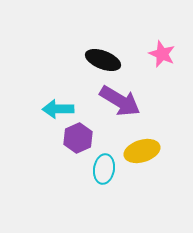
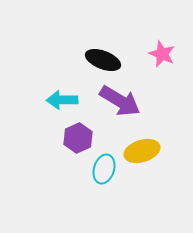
cyan arrow: moved 4 px right, 9 px up
cyan ellipse: rotated 8 degrees clockwise
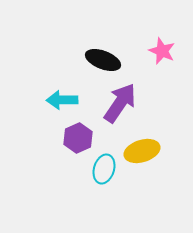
pink star: moved 3 px up
purple arrow: moved 2 px down; rotated 87 degrees counterclockwise
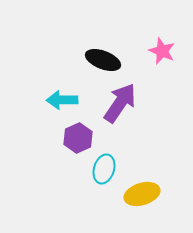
yellow ellipse: moved 43 px down
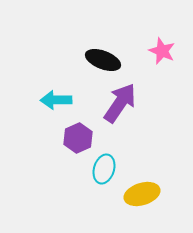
cyan arrow: moved 6 px left
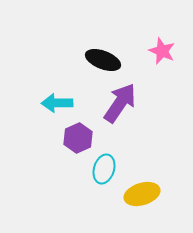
cyan arrow: moved 1 px right, 3 px down
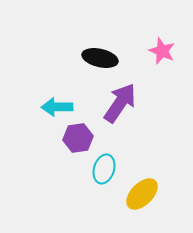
black ellipse: moved 3 px left, 2 px up; rotated 8 degrees counterclockwise
cyan arrow: moved 4 px down
purple hexagon: rotated 16 degrees clockwise
yellow ellipse: rotated 28 degrees counterclockwise
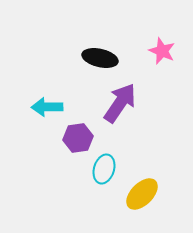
cyan arrow: moved 10 px left
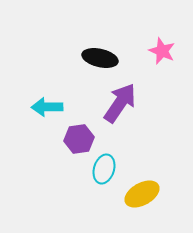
purple hexagon: moved 1 px right, 1 px down
yellow ellipse: rotated 16 degrees clockwise
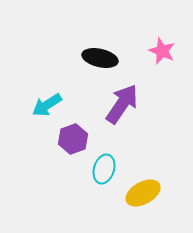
purple arrow: moved 2 px right, 1 px down
cyan arrow: moved 2 px up; rotated 32 degrees counterclockwise
purple hexagon: moved 6 px left; rotated 12 degrees counterclockwise
yellow ellipse: moved 1 px right, 1 px up
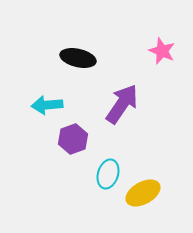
black ellipse: moved 22 px left
cyan arrow: rotated 28 degrees clockwise
cyan ellipse: moved 4 px right, 5 px down
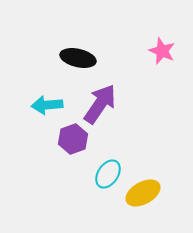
purple arrow: moved 22 px left
cyan ellipse: rotated 16 degrees clockwise
